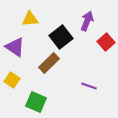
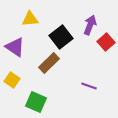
purple arrow: moved 3 px right, 4 px down
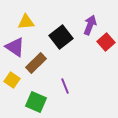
yellow triangle: moved 4 px left, 3 px down
brown rectangle: moved 13 px left
purple line: moved 24 px left; rotated 49 degrees clockwise
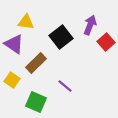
yellow triangle: rotated 12 degrees clockwise
purple triangle: moved 1 px left, 3 px up
purple line: rotated 28 degrees counterclockwise
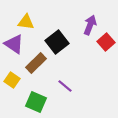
black square: moved 4 px left, 5 px down
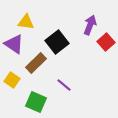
purple line: moved 1 px left, 1 px up
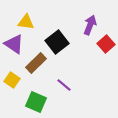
red square: moved 2 px down
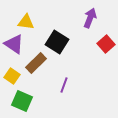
purple arrow: moved 7 px up
black square: rotated 20 degrees counterclockwise
yellow square: moved 4 px up
purple line: rotated 70 degrees clockwise
green square: moved 14 px left, 1 px up
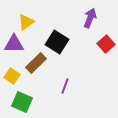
yellow triangle: rotated 42 degrees counterclockwise
purple triangle: rotated 35 degrees counterclockwise
purple line: moved 1 px right, 1 px down
green square: moved 1 px down
